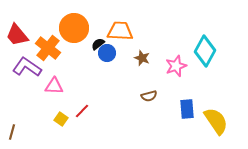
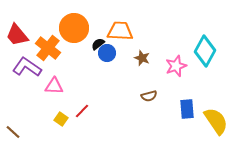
brown line: moved 1 px right; rotated 63 degrees counterclockwise
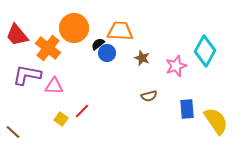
purple L-shape: moved 8 px down; rotated 24 degrees counterclockwise
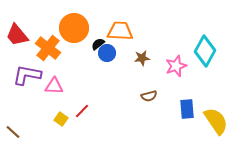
brown star: rotated 28 degrees counterclockwise
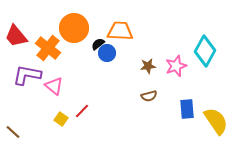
red trapezoid: moved 1 px left, 1 px down
brown star: moved 6 px right, 8 px down
pink triangle: rotated 36 degrees clockwise
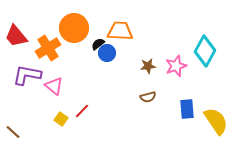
orange cross: rotated 20 degrees clockwise
brown semicircle: moved 1 px left, 1 px down
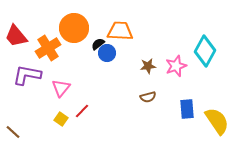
pink triangle: moved 7 px right, 2 px down; rotated 30 degrees clockwise
yellow semicircle: moved 1 px right
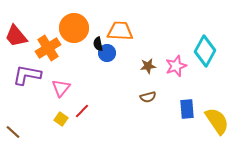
black semicircle: rotated 64 degrees counterclockwise
